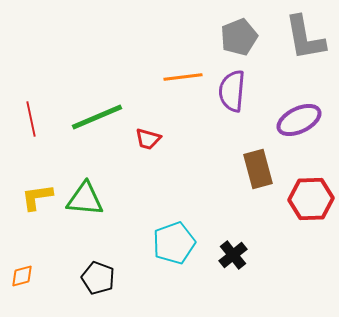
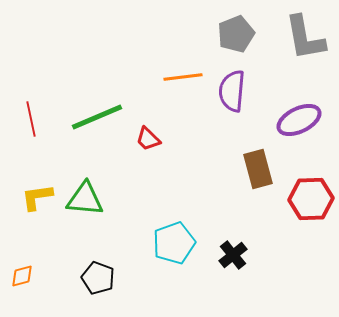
gray pentagon: moved 3 px left, 3 px up
red trapezoid: rotated 28 degrees clockwise
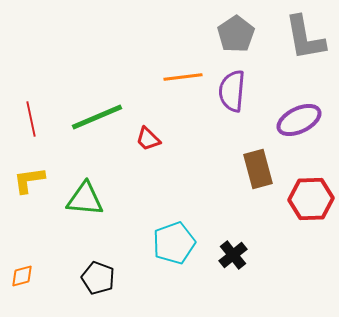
gray pentagon: rotated 12 degrees counterclockwise
yellow L-shape: moved 8 px left, 17 px up
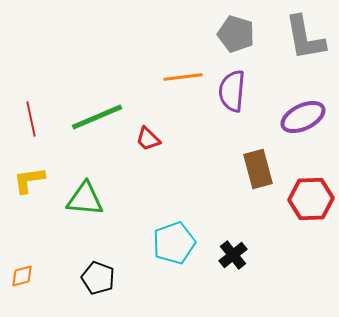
gray pentagon: rotated 21 degrees counterclockwise
purple ellipse: moved 4 px right, 3 px up
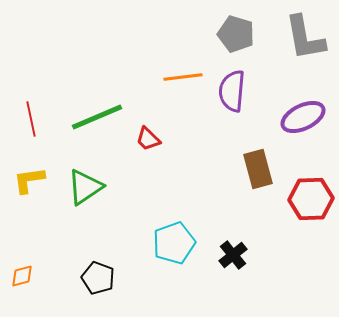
green triangle: moved 12 px up; rotated 39 degrees counterclockwise
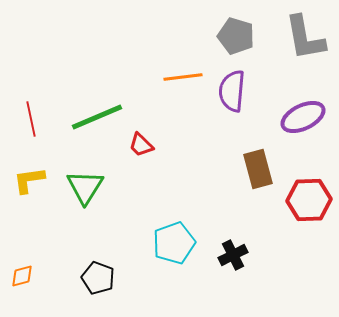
gray pentagon: moved 2 px down
red trapezoid: moved 7 px left, 6 px down
green triangle: rotated 24 degrees counterclockwise
red hexagon: moved 2 px left, 1 px down
black cross: rotated 12 degrees clockwise
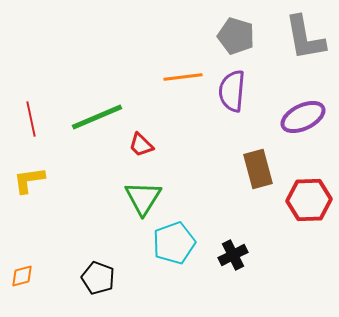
green triangle: moved 58 px right, 11 px down
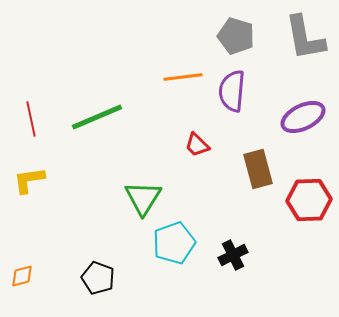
red trapezoid: moved 56 px right
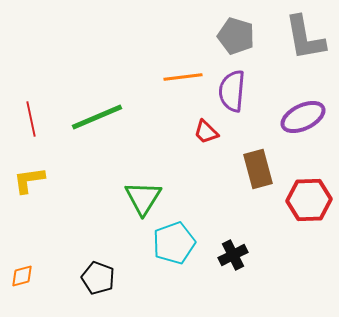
red trapezoid: moved 9 px right, 13 px up
